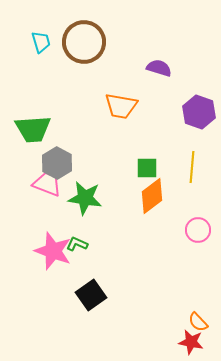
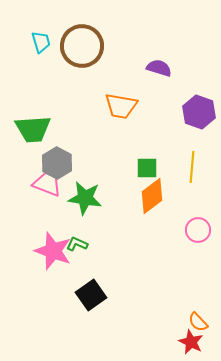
brown circle: moved 2 px left, 4 px down
red star: rotated 15 degrees clockwise
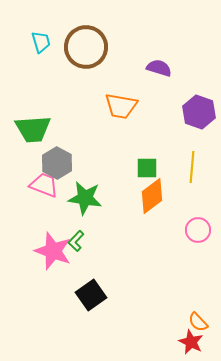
brown circle: moved 4 px right, 1 px down
pink trapezoid: moved 3 px left, 1 px down
green L-shape: moved 1 px left, 3 px up; rotated 70 degrees counterclockwise
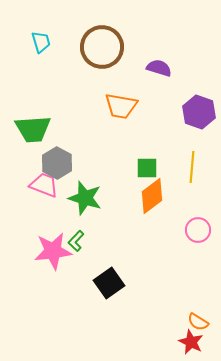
brown circle: moved 16 px right
green star: rotated 8 degrees clockwise
pink star: rotated 27 degrees counterclockwise
black square: moved 18 px right, 12 px up
orange semicircle: rotated 15 degrees counterclockwise
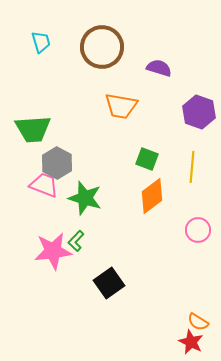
green square: moved 9 px up; rotated 20 degrees clockwise
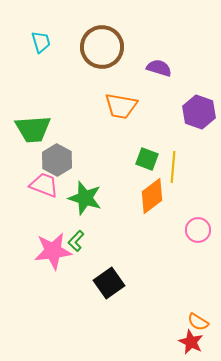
gray hexagon: moved 3 px up
yellow line: moved 19 px left
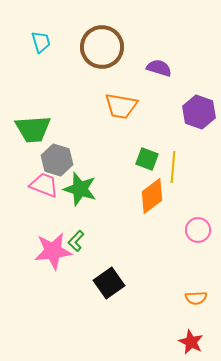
gray hexagon: rotated 12 degrees counterclockwise
green star: moved 5 px left, 9 px up
orange semicircle: moved 2 px left, 24 px up; rotated 35 degrees counterclockwise
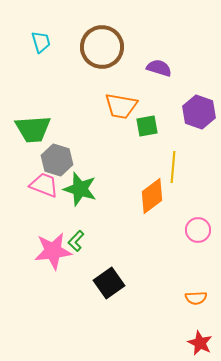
green square: moved 33 px up; rotated 30 degrees counterclockwise
red star: moved 9 px right, 1 px down
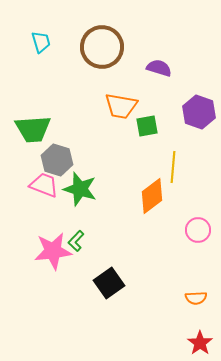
red star: rotated 10 degrees clockwise
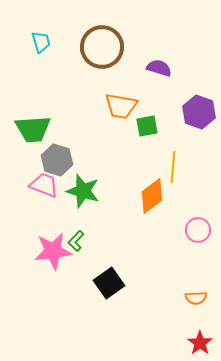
green star: moved 3 px right, 2 px down
